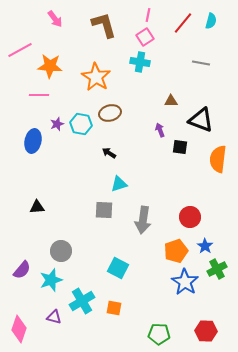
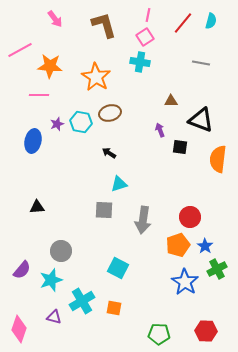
cyan hexagon at (81, 124): moved 2 px up
orange pentagon at (176, 251): moved 2 px right, 6 px up
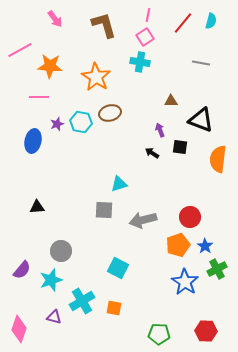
pink line at (39, 95): moved 2 px down
black arrow at (109, 153): moved 43 px right
gray arrow at (143, 220): rotated 68 degrees clockwise
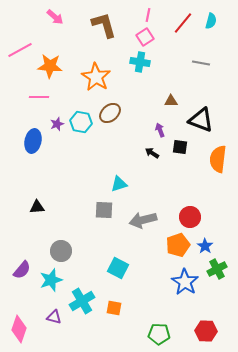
pink arrow at (55, 19): moved 2 px up; rotated 12 degrees counterclockwise
brown ellipse at (110, 113): rotated 25 degrees counterclockwise
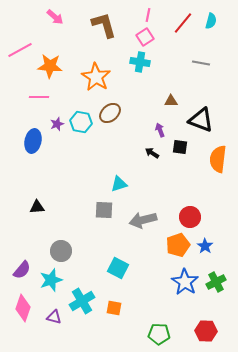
green cross at (217, 269): moved 1 px left, 13 px down
pink diamond at (19, 329): moved 4 px right, 21 px up
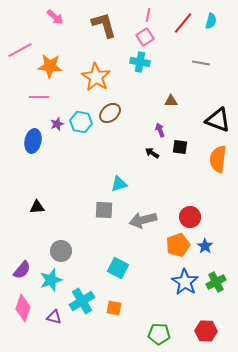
black triangle at (201, 120): moved 17 px right
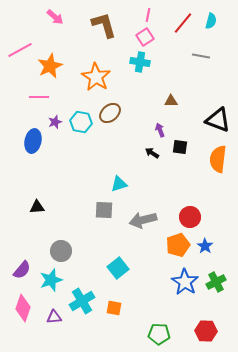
gray line at (201, 63): moved 7 px up
orange star at (50, 66): rotated 30 degrees counterclockwise
purple star at (57, 124): moved 2 px left, 2 px up
cyan square at (118, 268): rotated 25 degrees clockwise
purple triangle at (54, 317): rotated 21 degrees counterclockwise
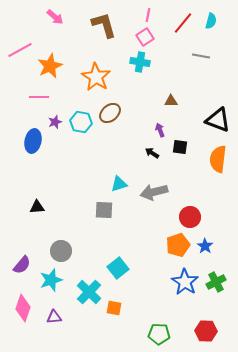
gray arrow at (143, 220): moved 11 px right, 28 px up
purple semicircle at (22, 270): moved 5 px up
cyan cross at (82, 301): moved 7 px right, 9 px up; rotated 15 degrees counterclockwise
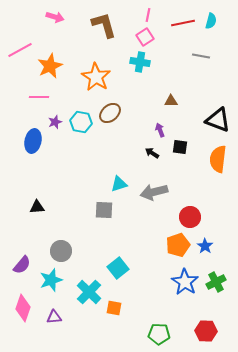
pink arrow at (55, 17): rotated 24 degrees counterclockwise
red line at (183, 23): rotated 40 degrees clockwise
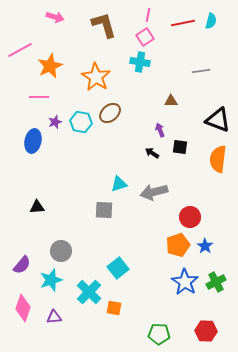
gray line at (201, 56): moved 15 px down; rotated 18 degrees counterclockwise
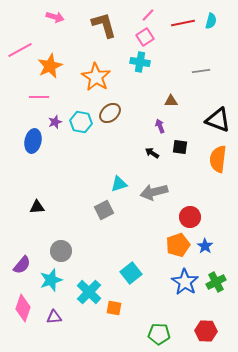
pink line at (148, 15): rotated 32 degrees clockwise
purple arrow at (160, 130): moved 4 px up
gray square at (104, 210): rotated 30 degrees counterclockwise
cyan square at (118, 268): moved 13 px right, 5 px down
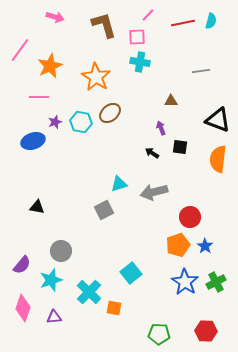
pink square at (145, 37): moved 8 px left; rotated 30 degrees clockwise
pink line at (20, 50): rotated 25 degrees counterclockwise
purple arrow at (160, 126): moved 1 px right, 2 px down
blue ellipse at (33, 141): rotated 60 degrees clockwise
black triangle at (37, 207): rotated 14 degrees clockwise
